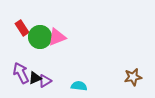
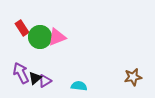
black triangle: rotated 16 degrees counterclockwise
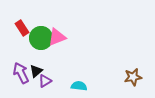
green circle: moved 1 px right, 1 px down
black triangle: moved 1 px right, 7 px up
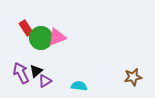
red rectangle: moved 4 px right
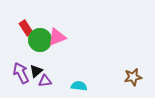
green circle: moved 1 px left, 2 px down
purple triangle: rotated 24 degrees clockwise
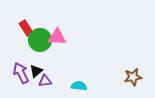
pink triangle: rotated 24 degrees clockwise
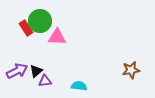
green circle: moved 19 px up
purple arrow: moved 4 px left, 2 px up; rotated 90 degrees clockwise
brown star: moved 2 px left, 7 px up
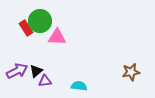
brown star: moved 2 px down
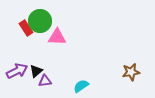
cyan semicircle: moved 2 px right; rotated 42 degrees counterclockwise
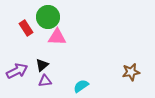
green circle: moved 8 px right, 4 px up
black triangle: moved 6 px right, 6 px up
